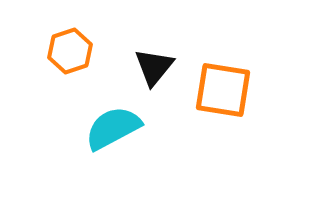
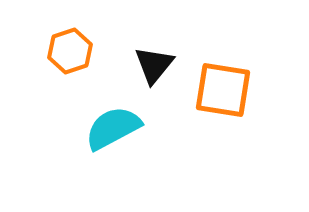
black triangle: moved 2 px up
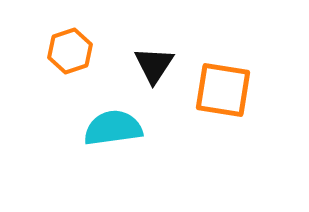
black triangle: rotated 6 degrees counterclockwise
cyan semicircle: rotated 20 degrees clockwise
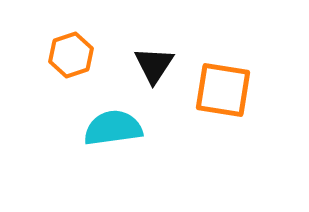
orange hexagon: moved 1 px right, 4 px down
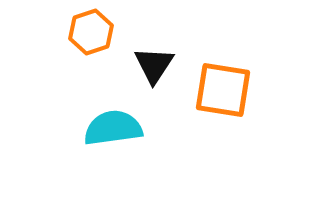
orange hexagon: moved 20 px right, 23 px up
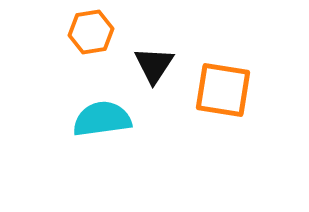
orange hexagon: rotated 9 degrees clockwise
cyan semicircle: moved 11 px left, 9 px up
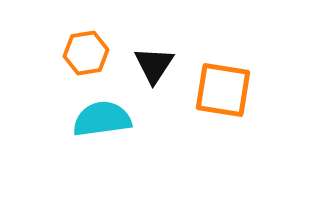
orange hexagon: moved 5 px left, 21 px down
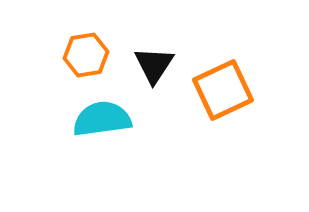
orange hexagon: moved 2 px down
orange square: rotated 34 degrees counterclockwise
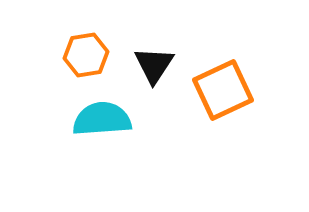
cyan semicircle: rotated 4 degrees clockwise
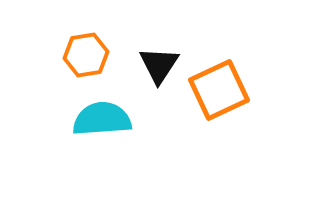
black triangle: moved 5 px right
orange square: moved 4 px left
